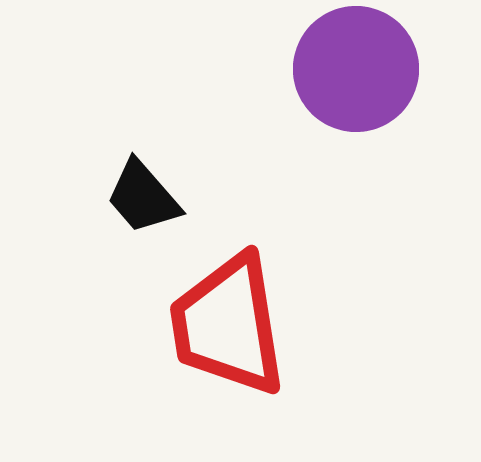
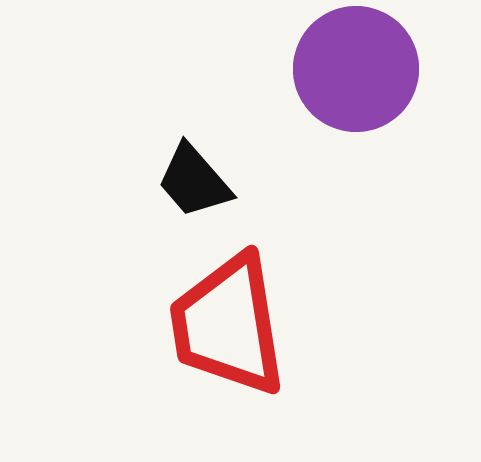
black trapezoid: moved 51 px right, 16 px up
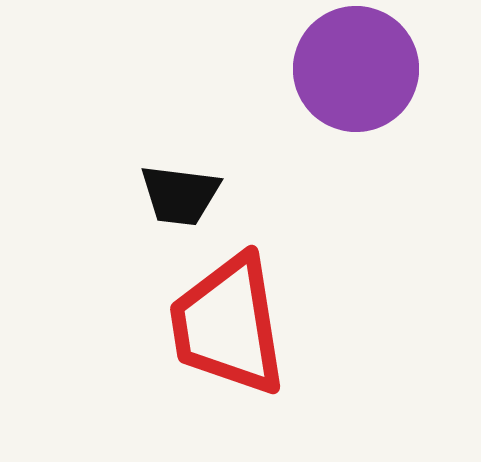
black trapezoid: moved 14 px left, 14 px down; rotated 42 degrees counterclockwise
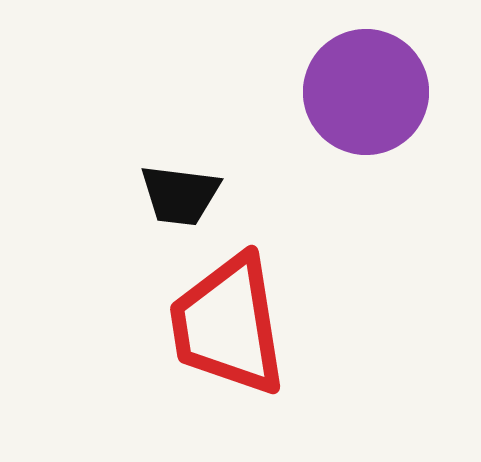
purple circle: moved 10 px right, 23 px down
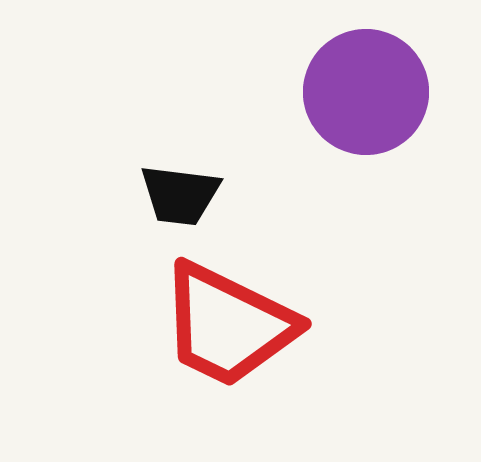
red trapezoid: rotated 55 degrees counterclockwise
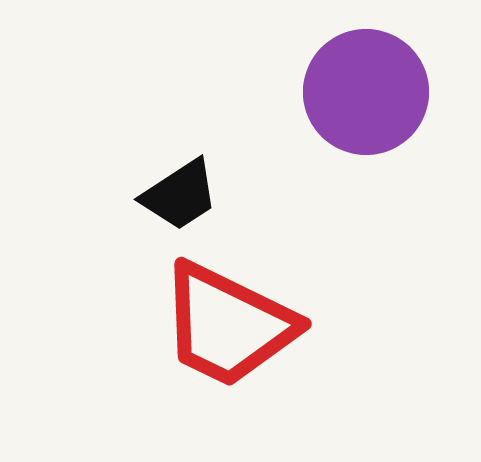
black trapezoid: rotated 40 degrees counterclockwise
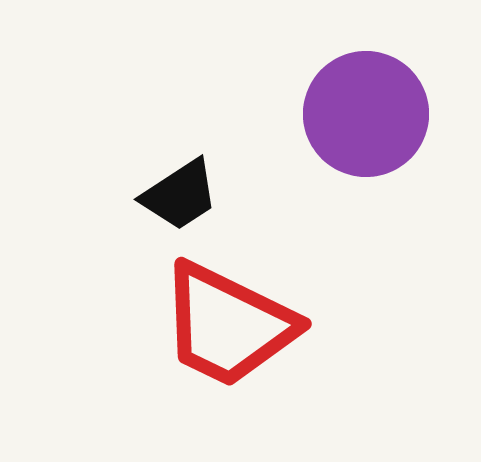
purple circle: moved 22 px down
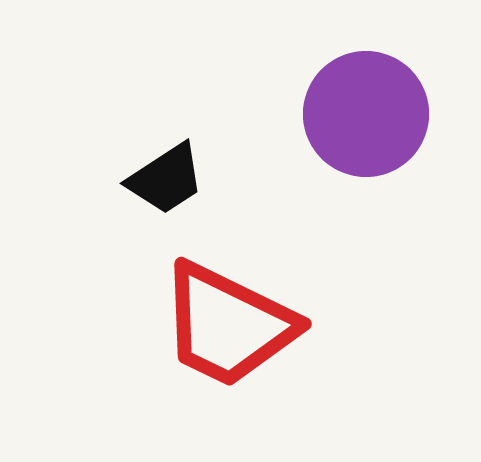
black trapezoid: moved 14 px left, 16 px up
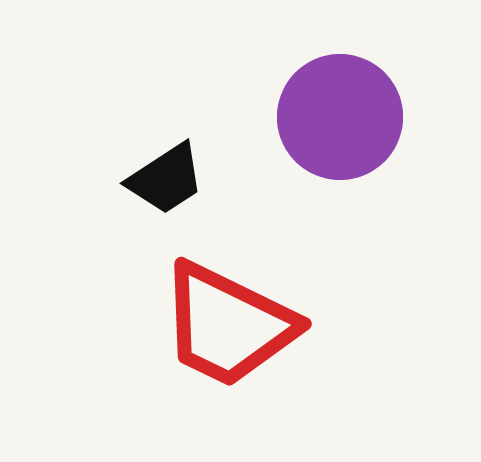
purple circle: moved 26 px left, 3 px down
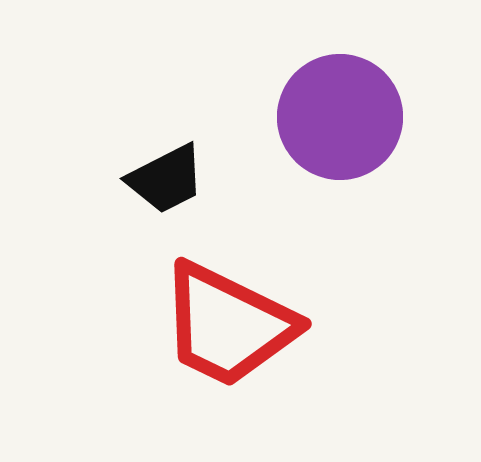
black trapezoid: rotated 6 degrees clockwise
